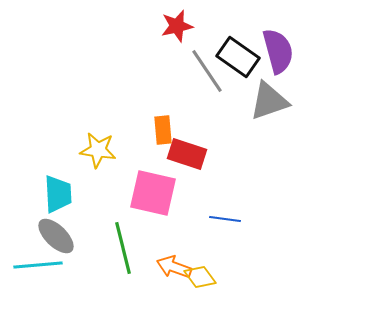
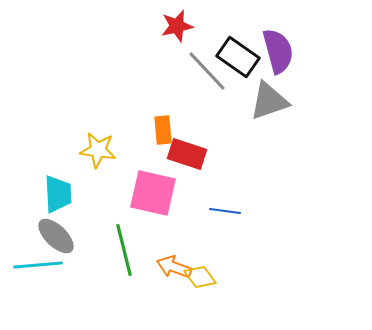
gray line: rotated 9 degrees counterclockwise
blue line: moved 8 px up
green line: moved 1 px right, 2 px down
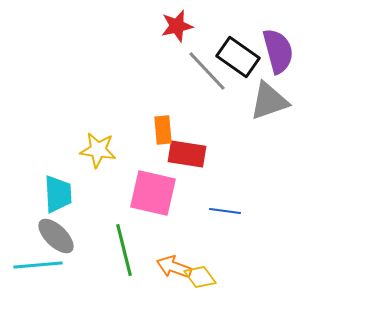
red rectangle: rotated 9 degrees counterclockwise
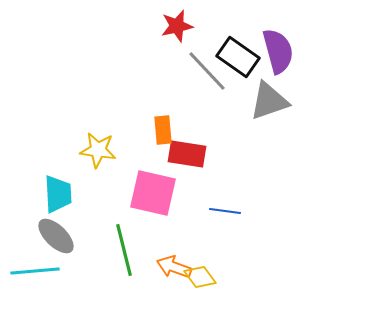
cyan line: moved 3 px left, 6 px down
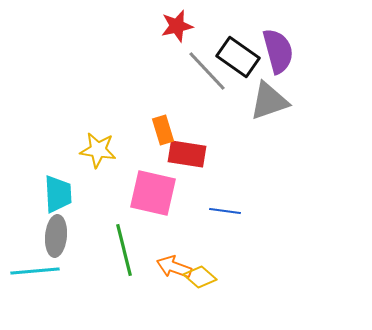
orange rectangle: rotated 12 degrees counterclockwise
gray ellipse: rotated 51 degrees clockwise
yellow diamond: rotated 12 degrees counterclockwise
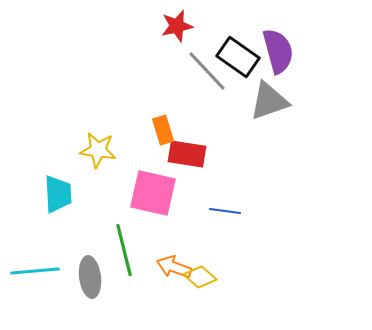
gray ellipse: moved 34 px right, 41 px down; rotated 12 degrees counterclockwise
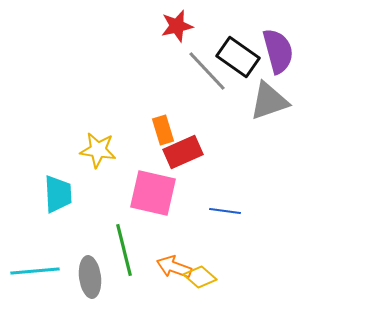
red rectangle: moved 4 px left, 2 px up; rotated 33 degrees counterclockwise
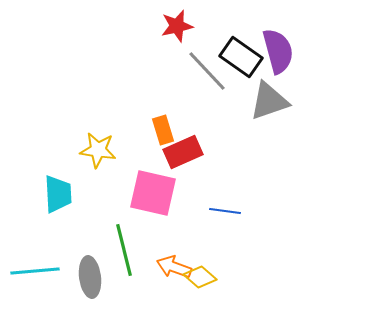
black rectangle: moved 3 px right
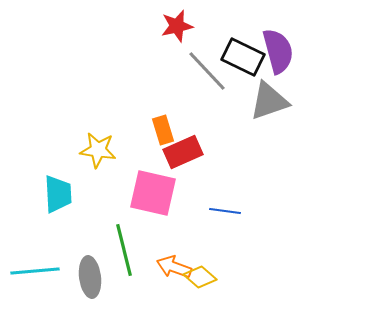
black rectangle: moved 2 px right; rotated 9 degrees counterclockwise
